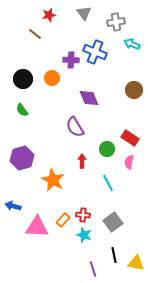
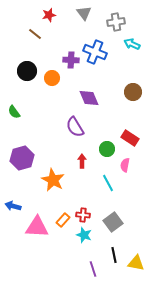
black circle: moved 4 px right, 8 px up
brown circle: moved 1 px left, 2 px down
green semicircle: moved 8 px left, 2 px down
pink semicircle: moved 4 px left, 3 px down
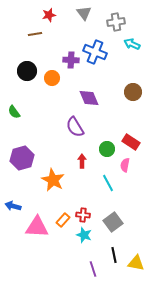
brown line: rotated 48 degrees counterclockwise
red rectangle: moved 1 px right, 4 px down
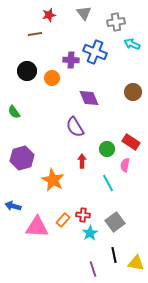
gray square: moved 2 px right
cyan star: moved 6 px right, 2 px up; rotated 21 degrees clockwise
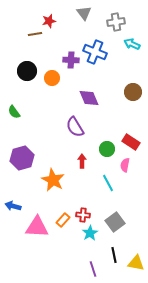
red star: moved 6 px down
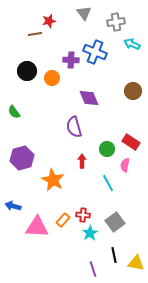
brown circle: moved 1 px up
purple semicircle: moved 1 px left; rotated 15 degrees clockwise
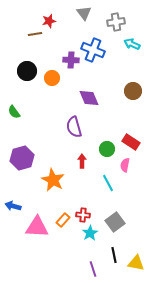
blue cross: moved 2 px left, 2 px up
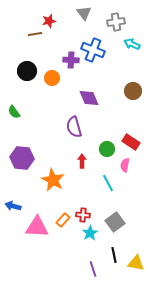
purple hexagon: rotated 20 degrees clockwise
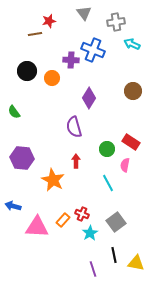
purple diamond: rotated 55 degrees clockwise
red arrow: moved 6 px left
red cross: moved 1 px left, 1 px up; rotated 16 degrees clockwise
gray square: moved 1 px right
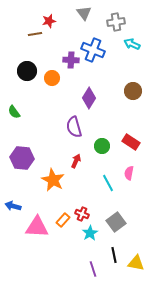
green circle: moved 5 px left, 3 px up
red arrow: rotated 24 degrees clockwise
pink semicircle: moved 4 px right, 8 px down
